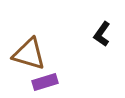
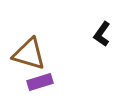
purple rectangle: moved 5 px left
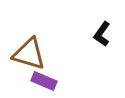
purple rectangle: moved 4 px right, 1 px up; rotated 40 degrees clockwise
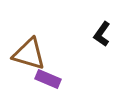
purple rectangle: moved 4 px right, 2 px up
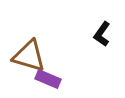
brown triangle: moved 2 px down
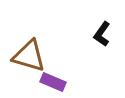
purple rectangle: moved 5 px right, 3 px down
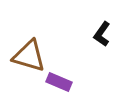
purple rectangle: moved 6 px right
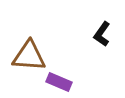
brown triangle: rotated 12 degrees counterclockwise
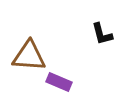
black L-shape: rotated 50 degrees counterclockwise
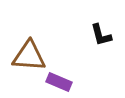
black L-shape: moved 1 px left, 1 px down
